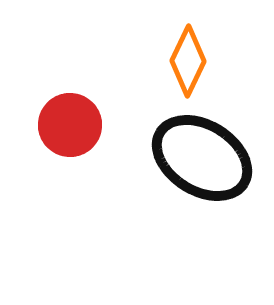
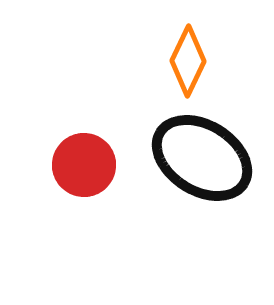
red circle: moved 14 px right, 40 px down
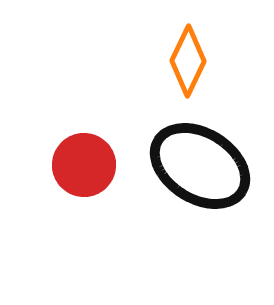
black ellipse: moved 2 px left, 8 px down
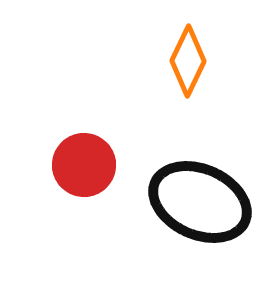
black ellipse: moved 36 px down; rotated 8 degrees counterclockwise
